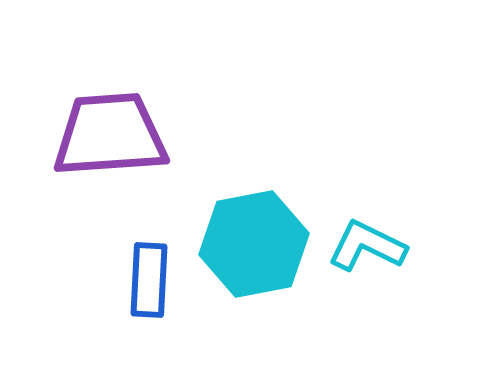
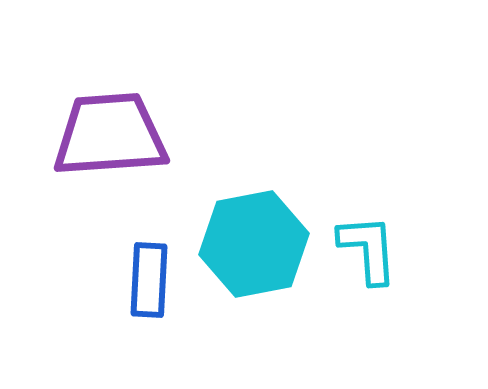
cyan L-shape: moved 1 px right, 3 px down; rotated 60 degrees clockwise
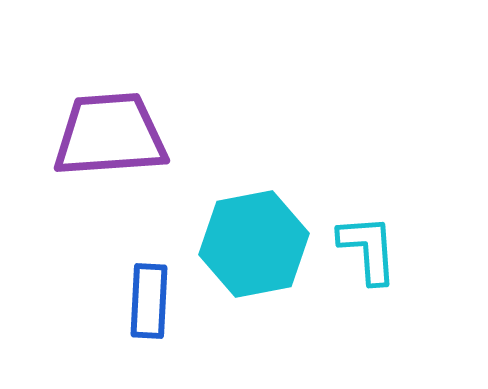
blue rectangle: moved 21 px down
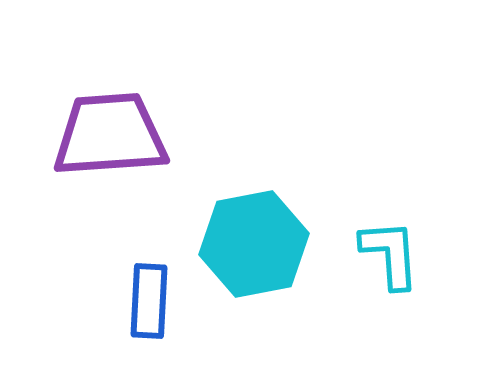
cyan L-shape: moved 22 px right, 5 px down
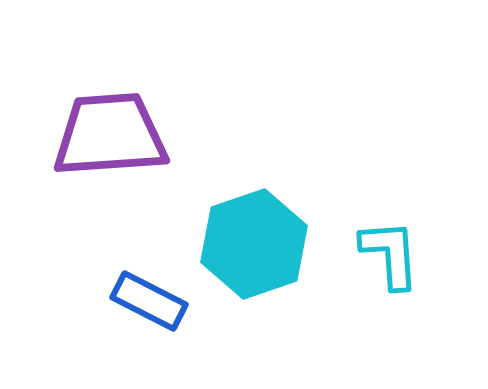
cyan hexagon: rotated 8 degrees counterclockwise
blue rectangle: rotated 66 degrees counterclockwise
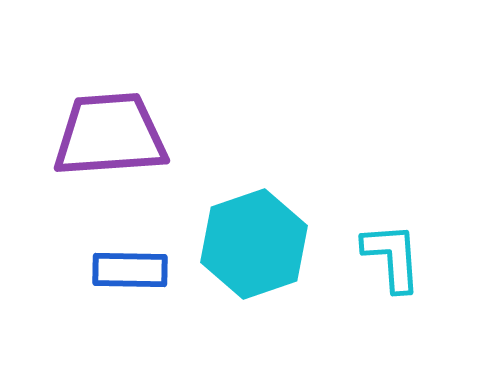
cyan L-shape: moved 2 px right, 3 px down
blue rectangle: moved 19 px left, 31 px up; rotated 26 degrees counterclockwise
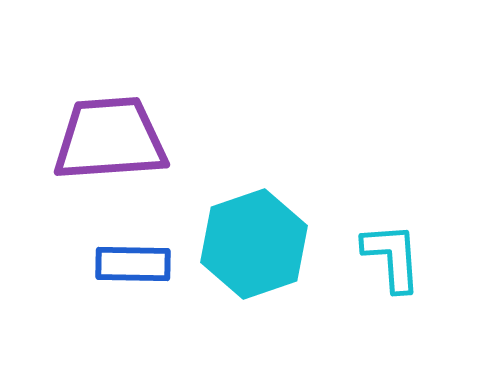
purple trapezoid: moved 4 px down
blue rectangle: moved 3 px right, 6 px up
